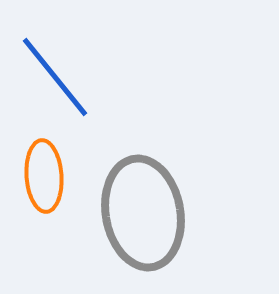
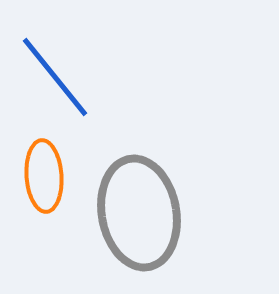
gray ellipse: moved 4 px left
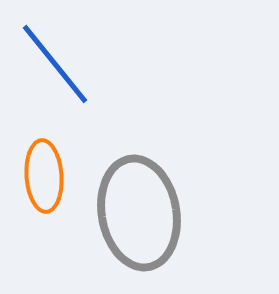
blue line: moved 13 px up
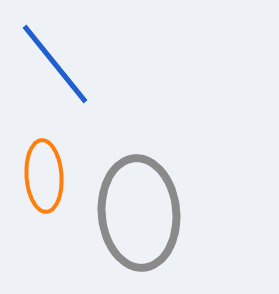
gray ellipse: rotated 5 degrees clockwise
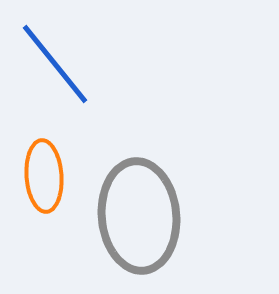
gray ellipse: moved 3 px down
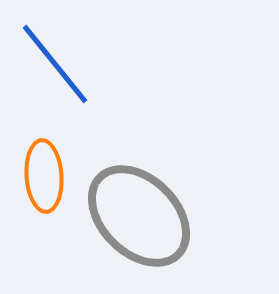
gray ellipse: rotated 40 degrees counterclockwise
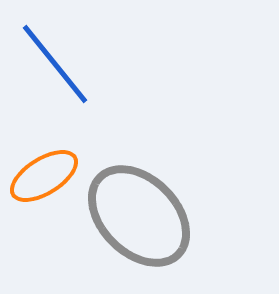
orange ellipse: rotated 62 degrees clockwise
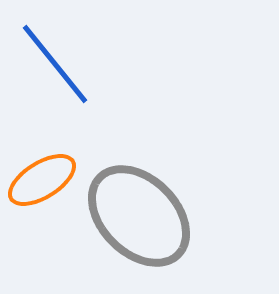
orange ellipse: moved 2 px left, 4 px down
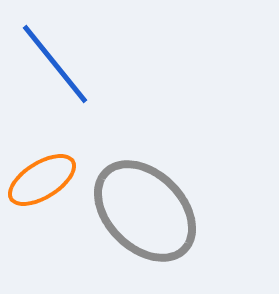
gray ellipse: moved 6 px right, 5 px up
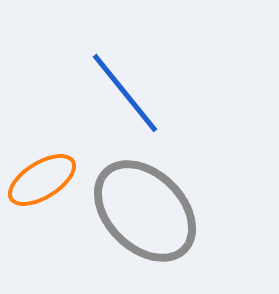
blue line: moved 70 px right, 29 px down
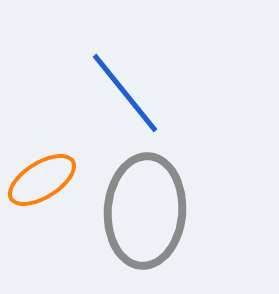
gray ellipse: rotated 49 degrees clockwise
